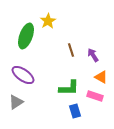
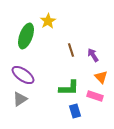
orange triangle: rotated 16 degrees clockwise
gray triangle: moved 4 px right, 3 px up
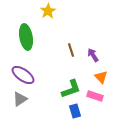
yellow star: moved 10 px up
green ellipse: moved 1 px down; rotated 30 degrees counterclockwise
green L-shape: moved 2 px right, 1 px down; rotated 20 degrees counterclockwise
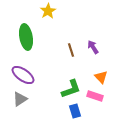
purple arrow: moved 8 px up
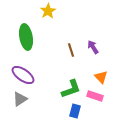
blue rectangle: rotated 32 degrees clockwise
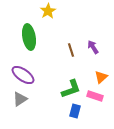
green ellipse: moved 3 px right
orange triangle: rotated 32 degrees clockwise
